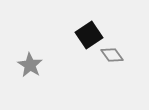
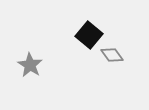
black square: rotated 16 degrees counterclockwise
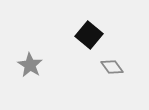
gray diamond: moved 12 px down
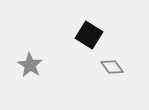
black square: rotated 8 degrees counterclockwise
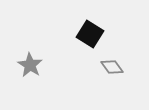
black square: moved 1 px right, 1 px up
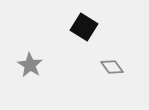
black square: moved 6 px left, 7 px up
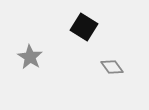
gray star: moved 8 px up
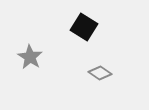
gray diamond: moved 12 px left, 6 px down; rotated 20 degrees counterclockwise
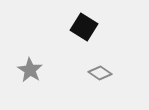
gray star: moved 13 px down
